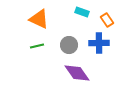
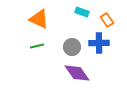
gray circle: moved 3 px right, 2 px down
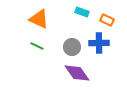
orange rectangle: rotated 32 degrees counterclockwise
green line: rotated 40 degrees clockwise
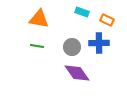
orange triangle: rotated 15 degrees counterclockwise
green line: rotated 16 degrees counterclockwise
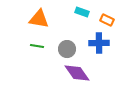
gray circle: moved 5 px left, 2 px down
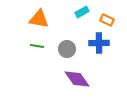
cyan rectangle: rotated 48 degrees counterclockwise
purple diamond: moved 6 px down
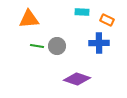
cyan rectangle: rotated 32 degrees clockwise
orange triangle: moved 10 px left; rotated 15 degrees counterclockwise
gray circle: moved 10 px left, 3 px up
purple diamond: rotated 36 degrees counterclockwise
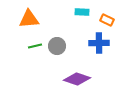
green line: moved 2 px left; rotated 24 degrees counterclockwise
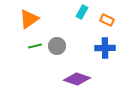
cyan rectangle: rotated 64 degrees counterclockwise
orange triangle: rotated 30 degrees counterclockwise
blue cross: moved 6 px right, 5 px down
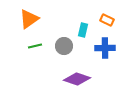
cyan rectangle: moved 1 px right, 18 px down; rotated 16 degrees counterclockwise
gray circle: moved 7 px right
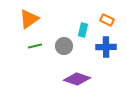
blue cross: moved 1 px right, 1 px up
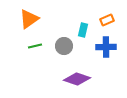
orange rectangle: rotated 48 degrees counterclockwise
